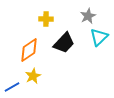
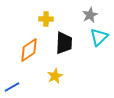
gray star: moved 2 px right, 1 px up
black trapezoid: rotated 40 degrees counterclockwise
yellow star: moved 22 px right
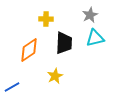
cyan triangle: moved 4 px left, 1 px down; rotated 30 degrees clockwise
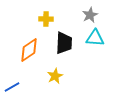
cyan triangle: rotated 18 degrees clockwise
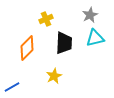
yellow cross: rotated 24 degrees counterclockwise
cyan triangle: rotated 18 degrees counterclockwise
orange diamond: moved 2 px left, 2 px up; rotated 10 degrees counterclockwise
yellow star: moved 1 px left
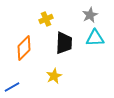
cyan triangle: rotated 12 degrees clockwise
orange diamond: moved 3 px left
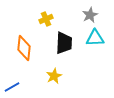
orange diamond: rotated 40 degrees counterclockwise
